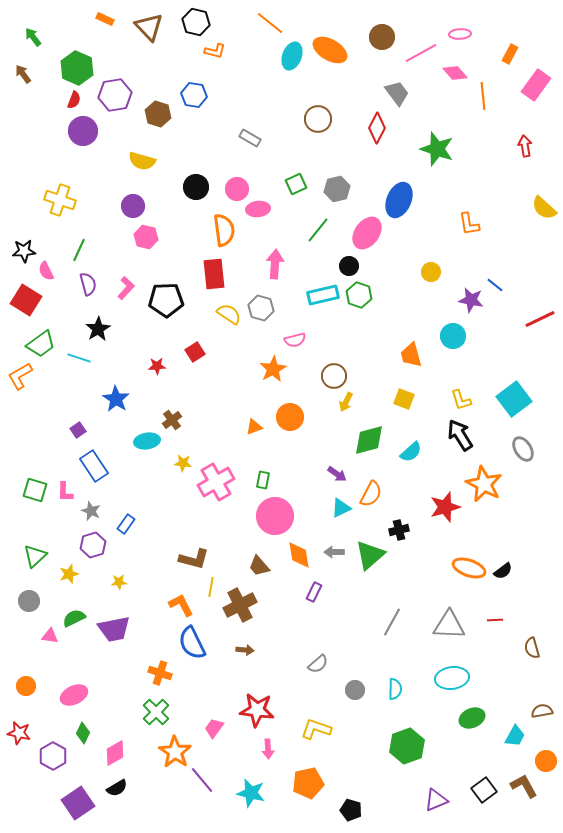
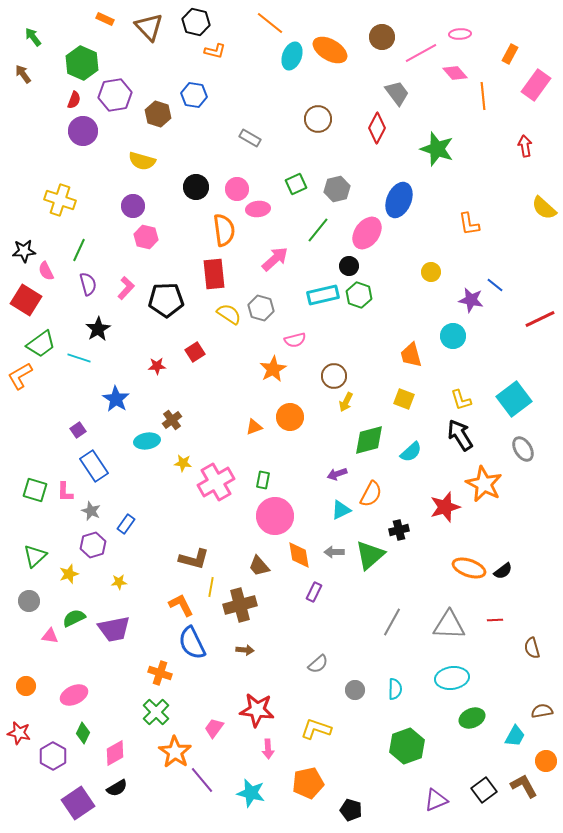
green hexagon at (77, 68): moved 5 px right, 5 px up
pink arrow at (275, 264): moved 5 px up; rotated 44 degrees clockwise
purple arrow at (337, 474): rotated 126 degrees clockwise
cyan triangle at (341, 508): moved 2 px down
brown cross at (240, 605): rotated 12 degrees clockwise
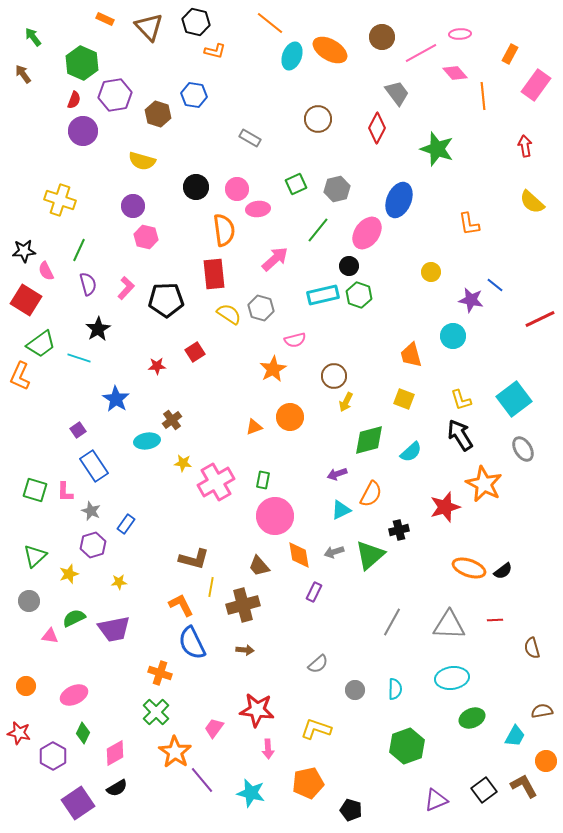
yellow semicircle at (544, 208): moved 12 px left, 6 px up
orange L-shape at (20, 376): rotated 36 degrees counterclockwise
gray arrow at (334, 552): rotated 18 degrees counterclockwise
brown cross at (240, 605): moved 3 px right
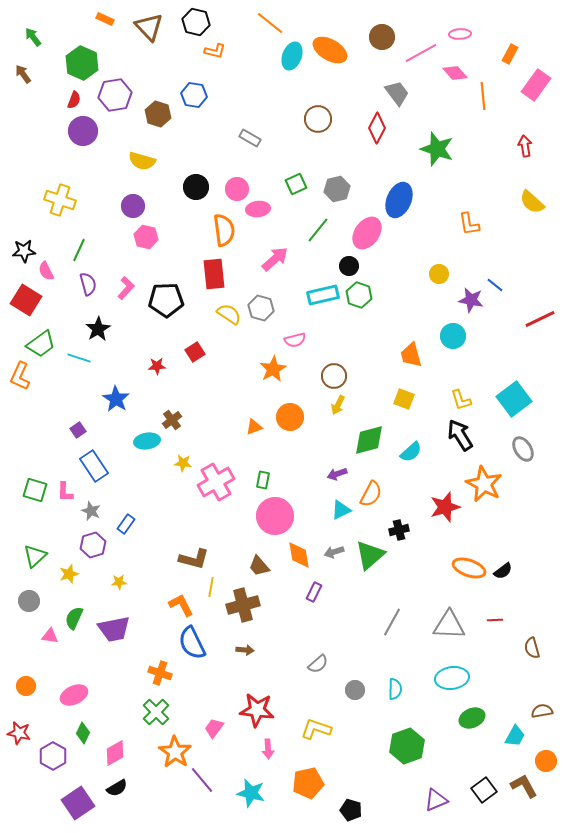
yellow circle at (431, 272): moved 8 px right, 2 px down
yellow arrow at (346, 402): moved 8 px left, 3 px down
green semicircle at (74, 618): rotated 40 degrees counterclockwise
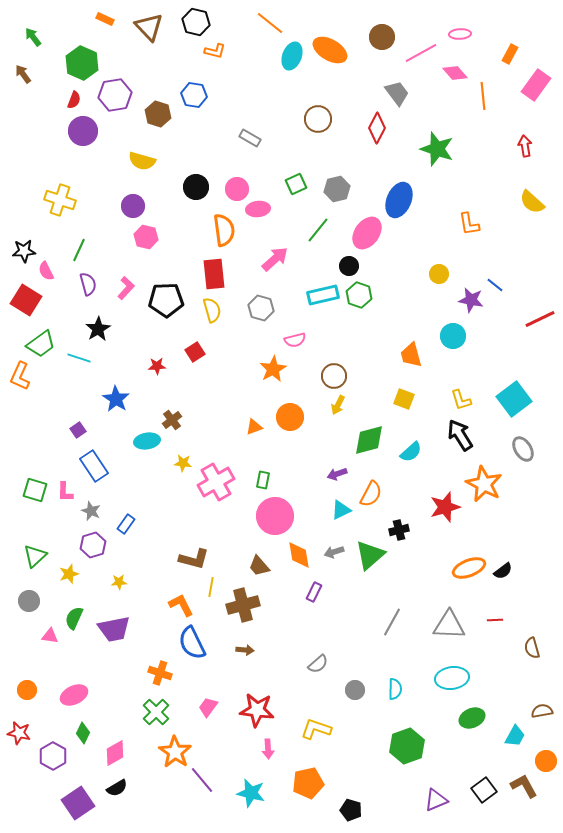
yellow semicircle at (229, 314): moved 17 px left, 4 px up; rotated 40 degrees clockwise
orange ellipse at (469, 568): rotated 40 degrees counterclockwise
orange circle at (26, 686): moved 1 px right, 4 px down
pink trapezoid at (214, 728): moved 6 px left, 21 px up
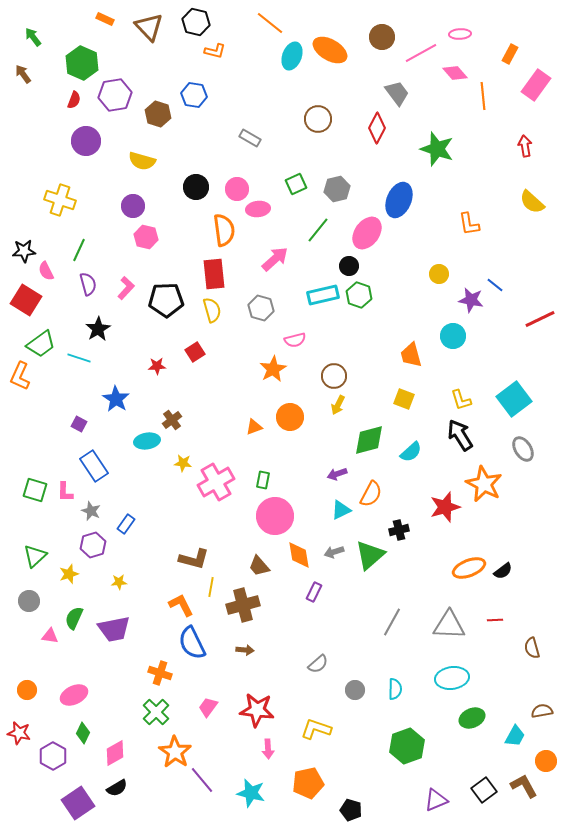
purple circle at (83, 131): moved 3 px right, 10 px down
purple square at (78, 430): moved 1 px right, 6 px up; rotated 28 degrees counterclockwise
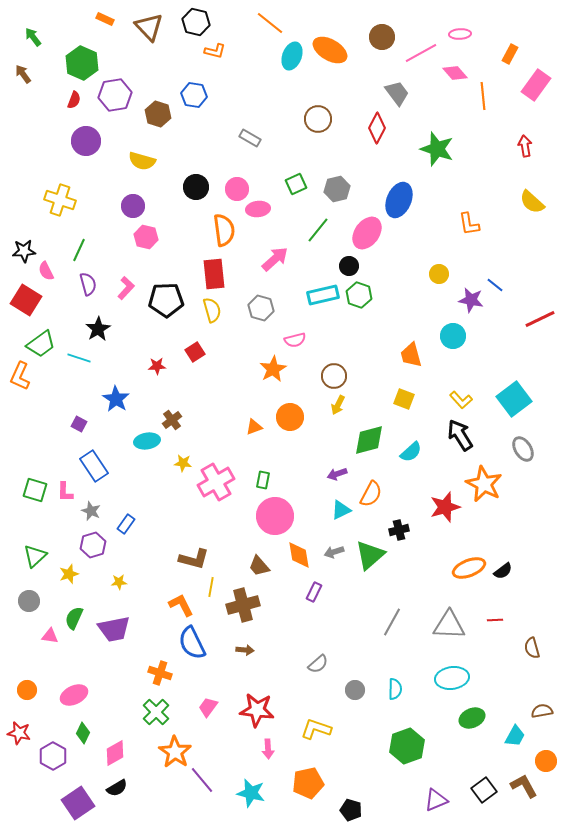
yellow L-shape at (461, 400): rotated 25 degrees counterclockwise
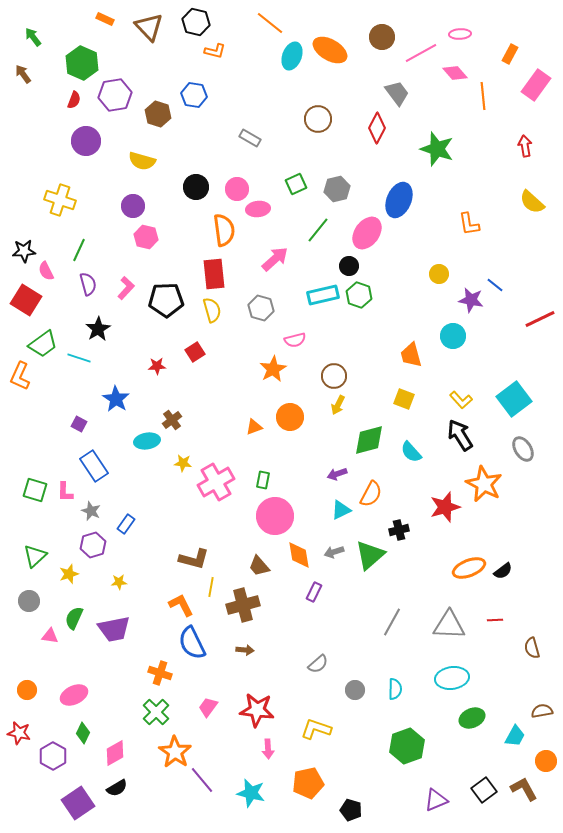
green trapezoid at (41, 344): moved 2 px right
cyan semicircle at (411, 452): rotated 90 degrees clockwise
brown L-shape at (524, 786): moved 3 px down
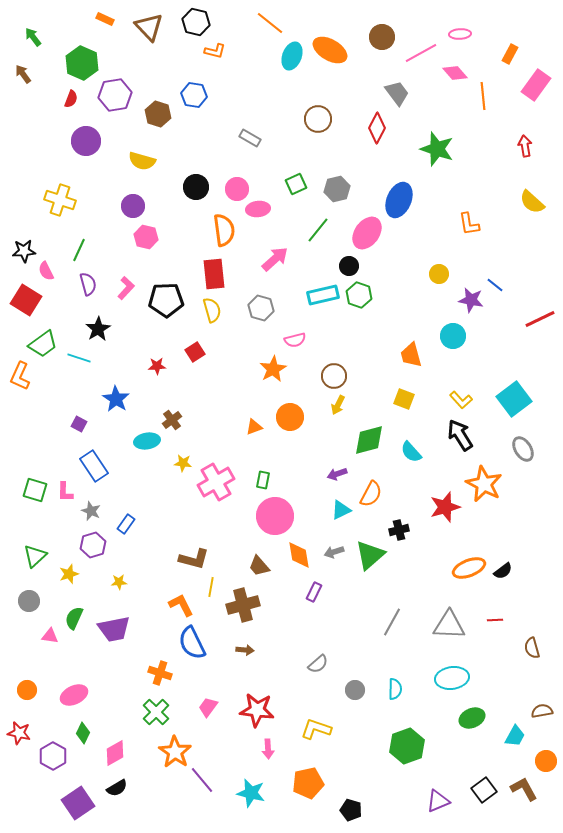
red semicircle at (74, 100): moved 3 px left, 1 px up
purple triangle at (436, 800): moved 2 px right, 1 px down
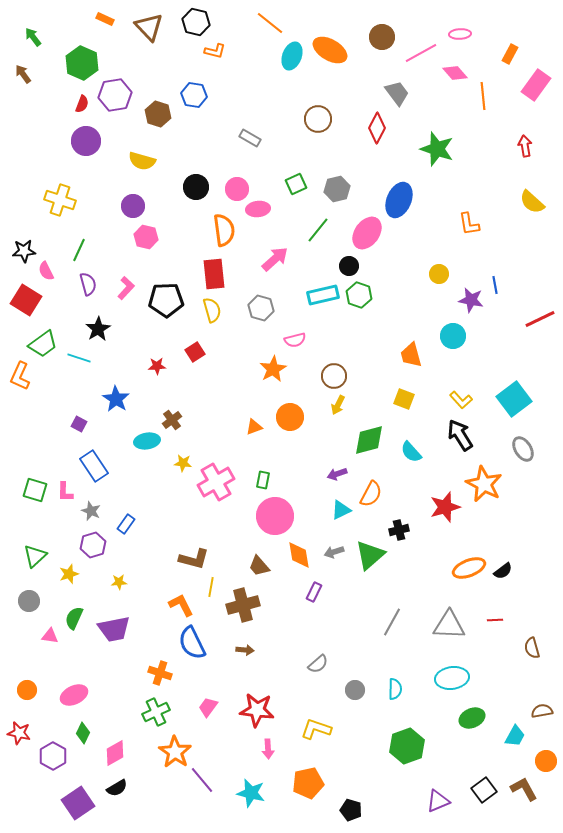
red semicircle at (71, 99): moved 11 px right, 5 px down
blue line at (495, 285): rotated 42 degrees clockwise
green cross at (156, 712): rotated 20 degrees clockwise
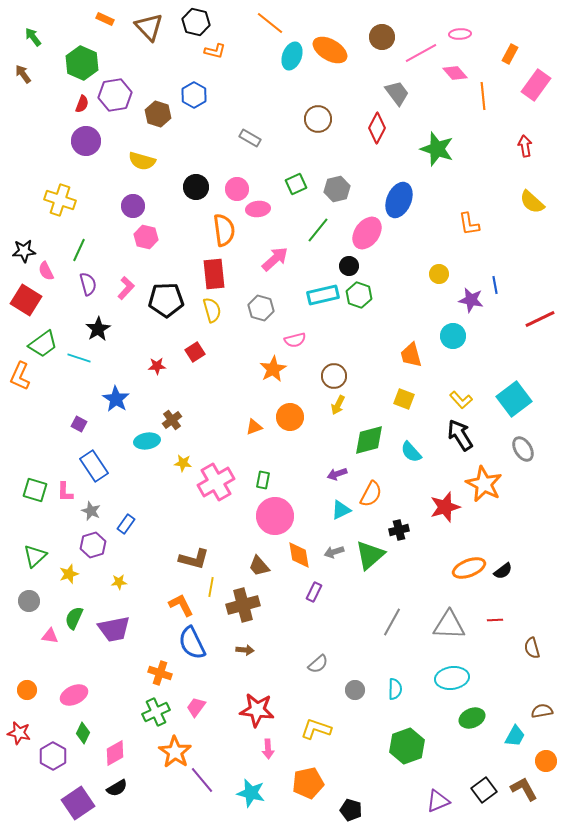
blue hexagon at (194, 95): rotated 20 degrees clockwise
pink trapezoid at (208, 707): moved 12 px left
